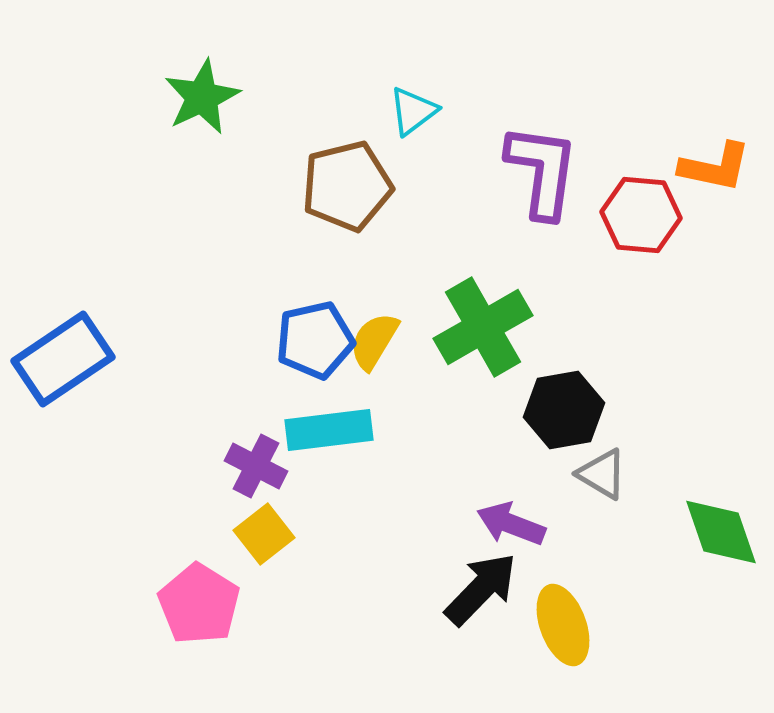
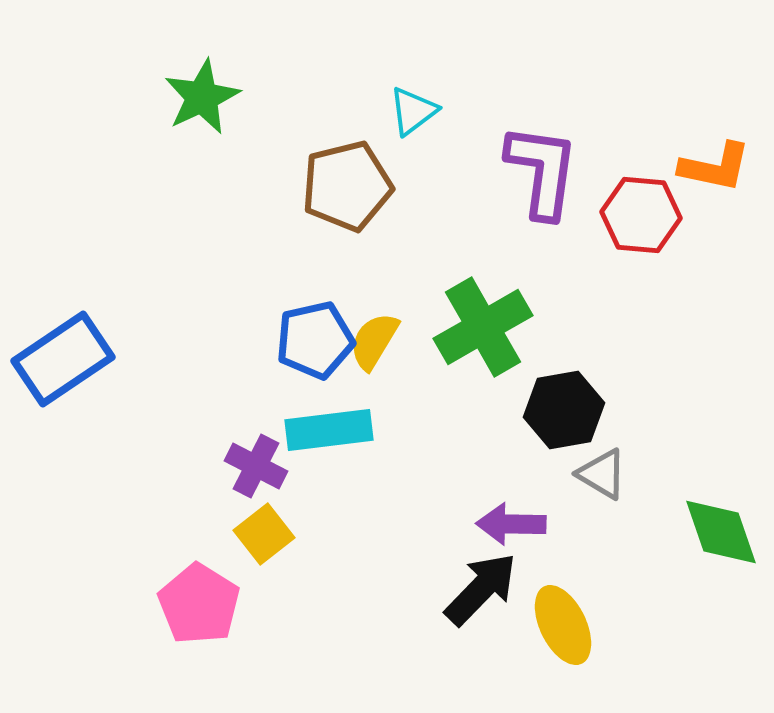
purple arrow: rotated 20 degrees counterclockwise
yellow ellipse: rotated 6 degrees counterclockwise
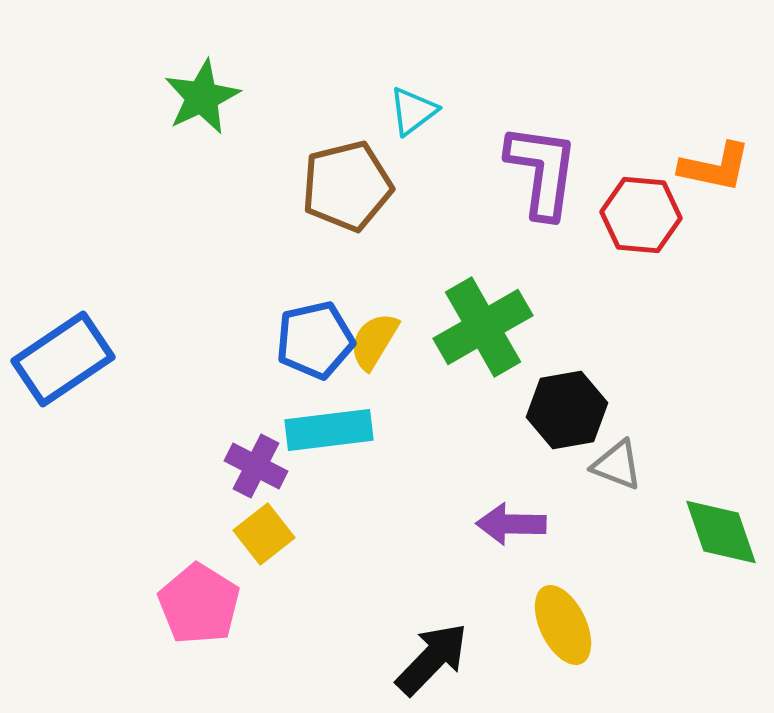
black hexagon: moved 3 px right
gray triangle: moved 15 px right, 9 px up; rotated 10 degrees counterclockwise
black arrow: moved 49 px left, 70 px down
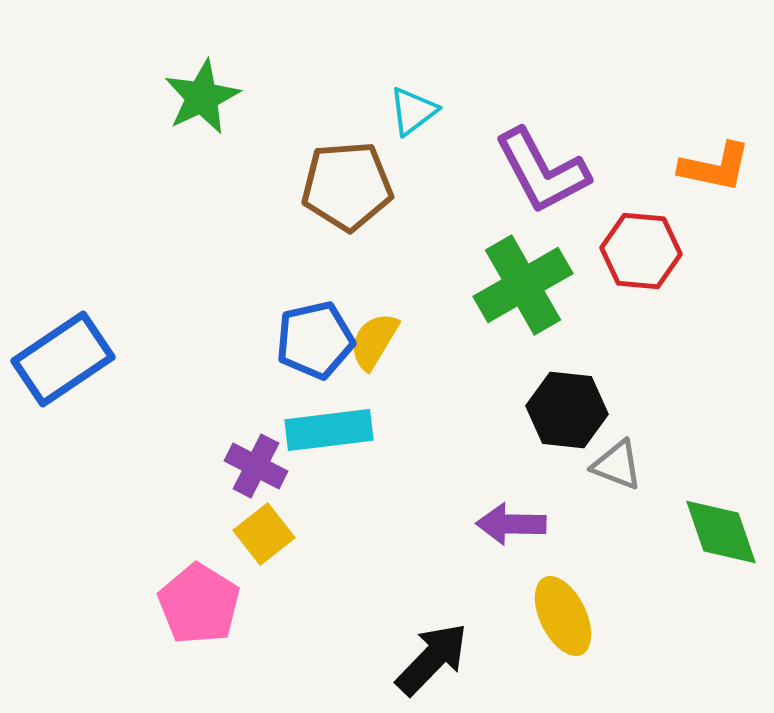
purple L-shape: rotated 144 degrees clockwise
brown pentagon: rotated 10 degrees clockwise
red hexagon: moved 36 px down
green cross: moved 40 px right, 42 px up
black hexagon: rotated 16 degrees clockwise
yellow ellipse: moved 9 px up
